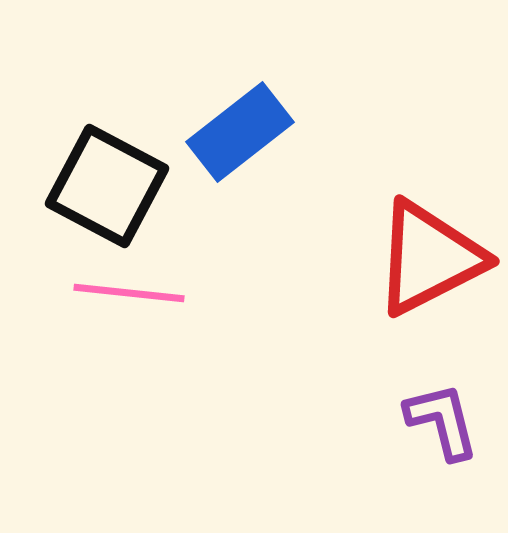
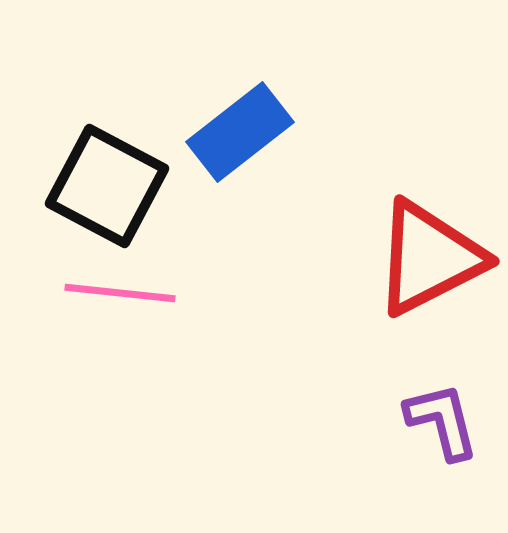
pink line: moved 9 px left
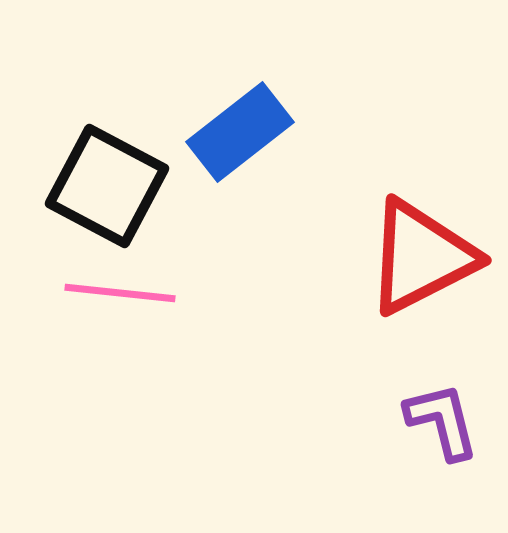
red triangle: moved 8 px left, 1 px up
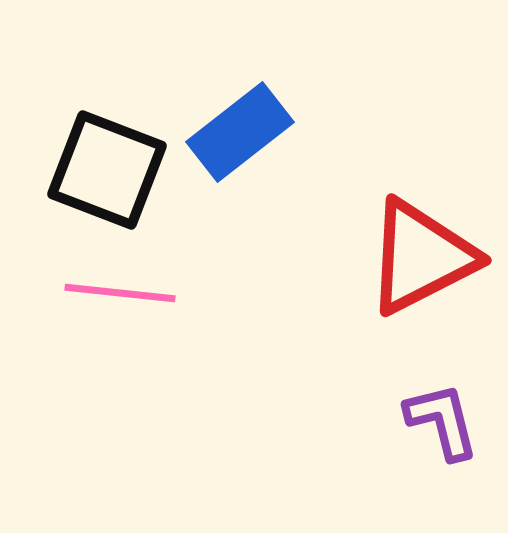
black square: moved 16 px up; rotated 7 degrees counterclockwise
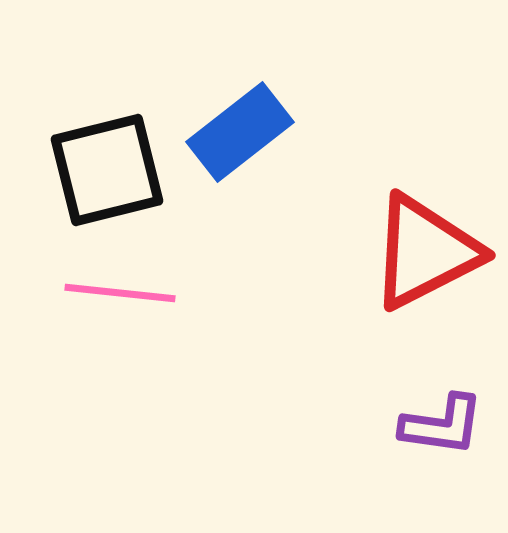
black square: rotated 35 degrees counterclockwise
red triangle: moved 4 px right, 5 px up
purple L-shape: moved 4 px down; rotated 112 degrees clockwise
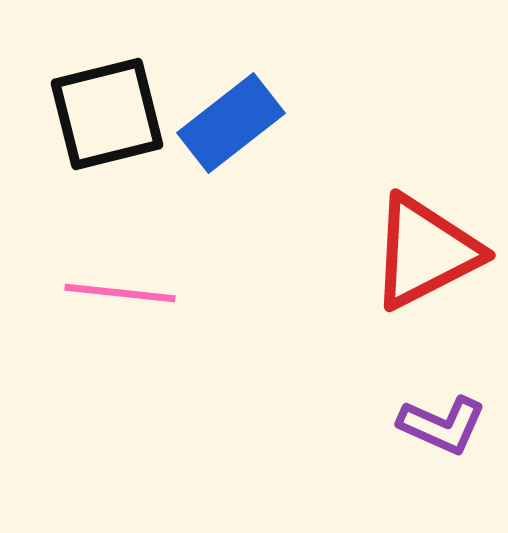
blue rectangle: moved 9 px left, 9 px up
black square: moved 56 px up
purple L-shape: rotated 16 degrees clockwise
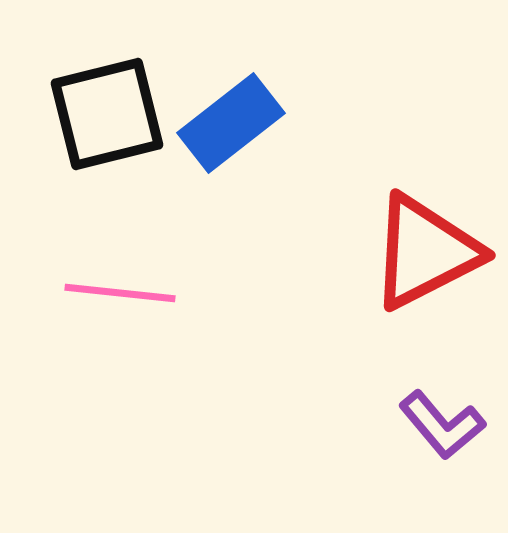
purple L-shape: rotated 26 degrees clockwise
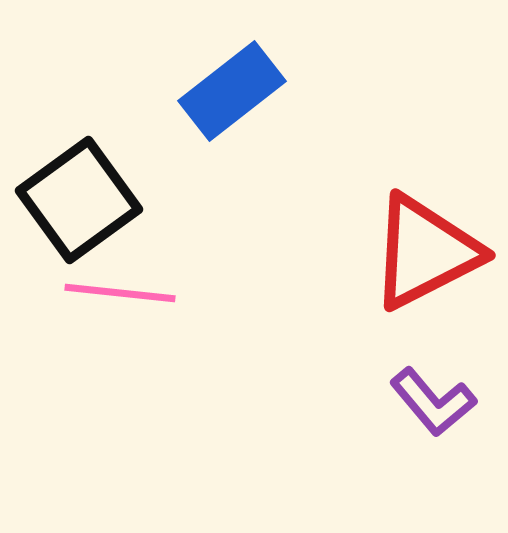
black square: moved 28 px left, 86 px down; rotated 22 degrees counterclockwise
blue rectangle: moved 1 px right, 32 px up
purple L-shape: moved 9 px left, 23 px up
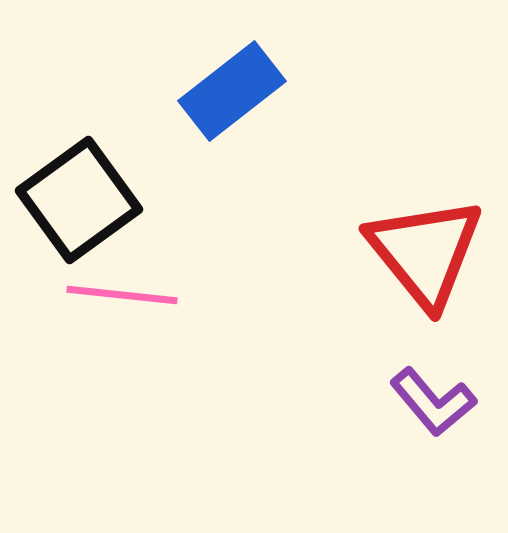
red triangle: rotated 42 degrees counterclockwise
pink line: moved 2 px right, 2 px down
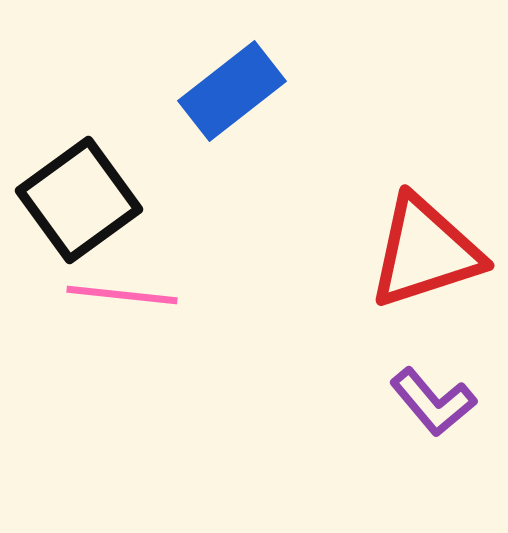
red triangle: rotated 51 degrees clockwise
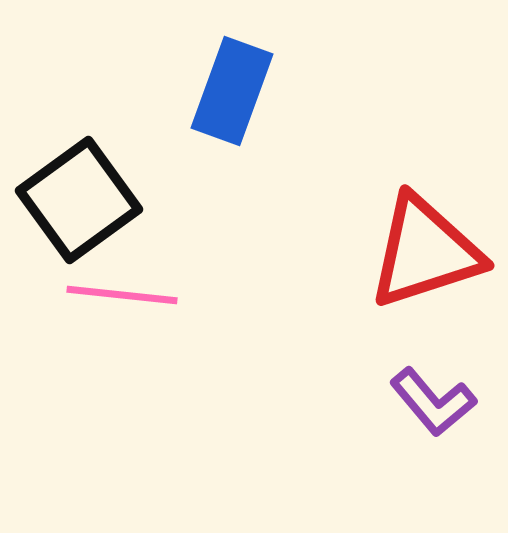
blue rectangle: rotated 32 degrees counterclockwise
